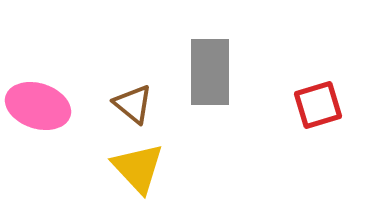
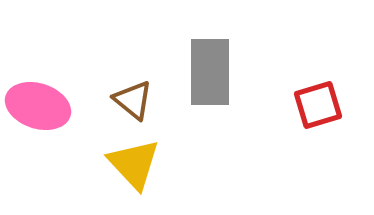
brown triangle: moved 4 px up
yellow triangle: moved 4 px left, 4 px up
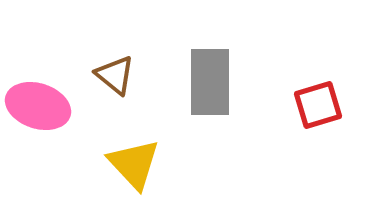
gray rectangle: moved 10 px down
brown triangle: moved 18 px left, 25 px up
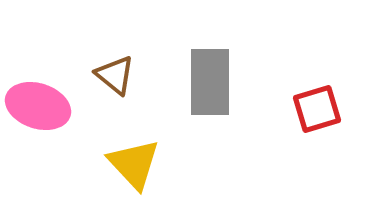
red square: moved 1 px left, 4 px down
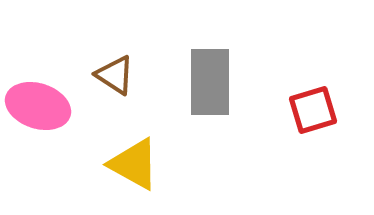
brown triangle: rotated 6 degrees counterclockwise
red square: moved 4 px left, 1 px down
yellow triangle: rotated 18 degrees counterclockwise
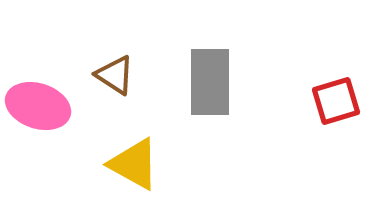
red square: moved 23 px right, 9 px up
